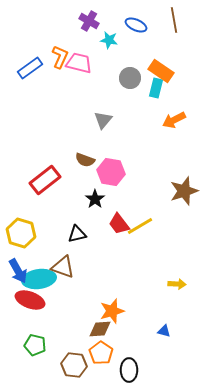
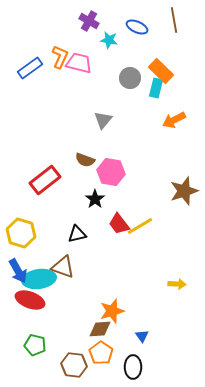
blue ellipse: moved 1 px right, 2 px down
orange rectangle: rotated 10 degrees clockwise
blue triangle: moved 22 px left, 5 px down; rotated 40 degrees clockwise
black ellipse: moved 4 px right, 3 px up
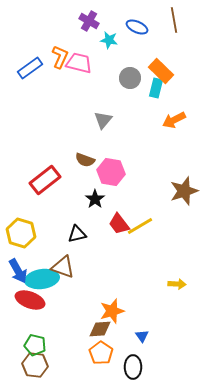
cyan ellipse: moved 3 px right
brown hexagon: moved 39 px left
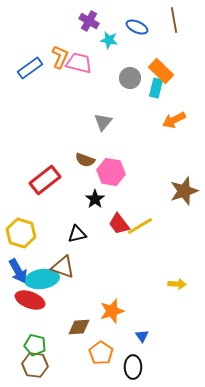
gray triangle: moved 2 px down
brown diamond: moved 21 px left, 2 px up
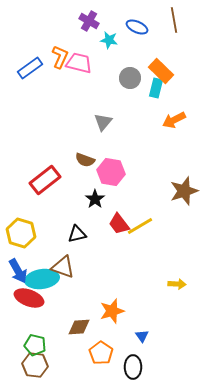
red ellipse: moved 1 px left, 2 px up
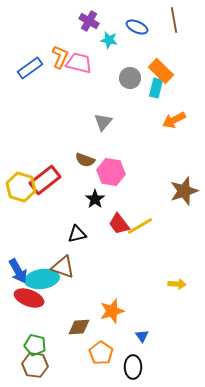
yellow hexagon: moved 46 px up
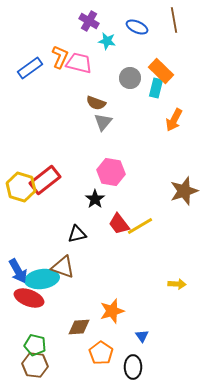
cyan star: moved 2 px left, 1 px down
orange arrow: rotated 35 degrees counterclockwise
brown semicircle: moved 11 px right, 57 px up
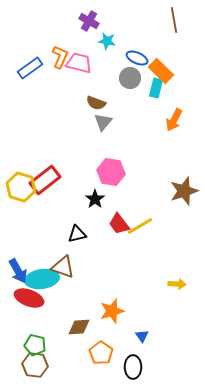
blue ellipse: moved 31 px down
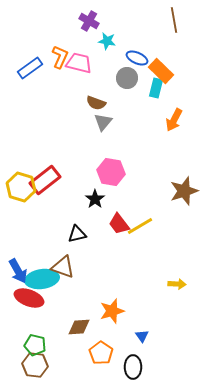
gray circle: moved 3 px left
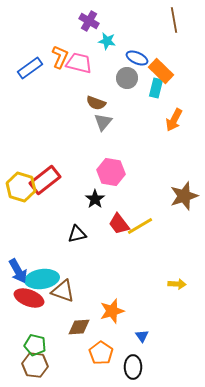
brown star: moved 5 px down
brown triangle: moved 24 px down
